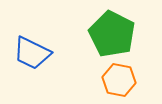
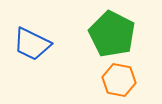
blue trapezoid: moved 9 px up
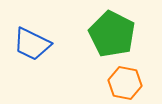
orange hexagon: moved 6 px right, 3 px down
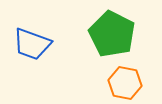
blue trapezoid: rotated 6 degrees counterclockwise
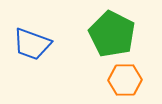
orange hexagon: moved 3 px up; rotated 12 degrees counterclockwise
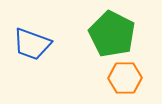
orange hexagon: moved 2 px up
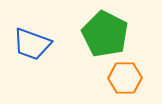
green pentagon: moved 7 px left
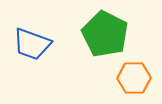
orange hexagon: moved 9 px right
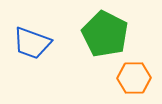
blue trapezoid: moved 1 px up
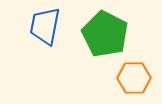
blue trapezoid: moved 13 px right, 17 px up; rotated 81 degrees clockwise
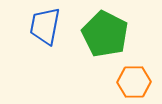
orange hexagon: moved 4 px down
